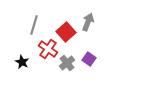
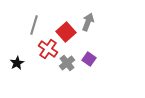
black star: moved 5 px left, 1 px down; rotated 16 degrees clockwise
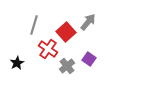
gray arrow: rotated 18 degrees clockwise
gray cross: moved 3 px down
